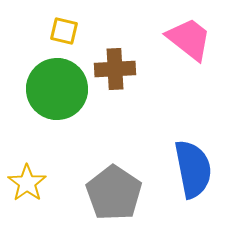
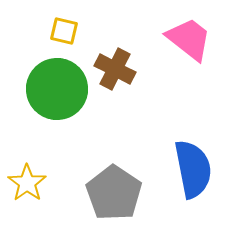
brown cross: rotated 30 degrees clockwise
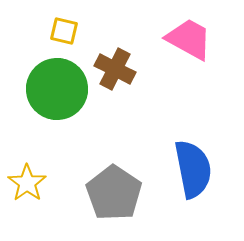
pink trapezoid: rotated 9 degrees counterclockwise
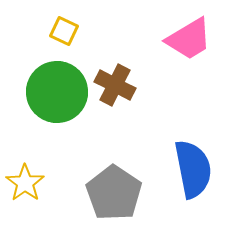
yellow square: rotated 12 degrees clockwise
pink trapezoid: rotated 120 degrees clockwise
brown cross: moved 16 px down
green circle: moved 3 px down
yellow star: moved 2 px left
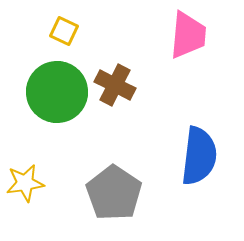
pink trapezoid: moved 1 px left, 4 px up; rotated 54 degrees counterclockwise
blue semicircle: moved 6 px right, 13 px up; rotated 18 degrees clockwise
yellow star: rotated 27 degrees clockwise
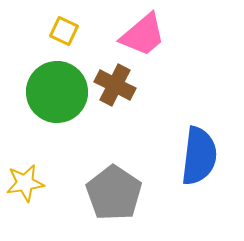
pink trapezoid: moved 45 px left; rotated 45 degrees clockwise
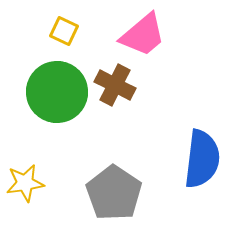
blue semicircle: moved 3 px right, 3 px down
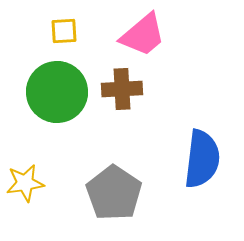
yellow square: rotated 28 degrees counterclockwise
brown cross: moved 7 px right, 4 px down; rotated 30 degrees counterclockwise
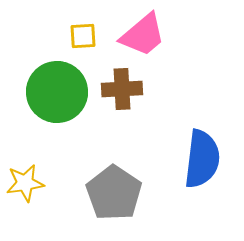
yellow square: moved 19 px right, 5 px down
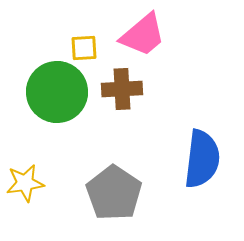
yellow square: moved 1 px right, 12 px down
